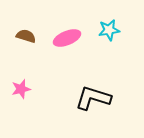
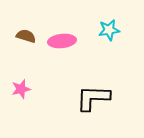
pink ellipse: moved 5 px left, 3 px down; rotated 16 degrees clockwise
black L-shape: rotated 15 degrees counterclockwise
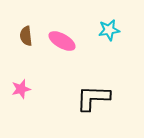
brown semicircle: rotated 114 degrees counterclockwise
pink ellipse: rotated 36 degrees clockwise
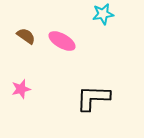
cyan star: moved 6 px left, 16 px up
brown semicircle: rotated 132 degrees clockwise
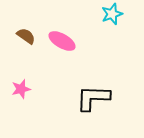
cyan star: moved 9 px right; rotated 10 degrees counterclockwise
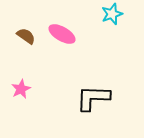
pink ellipse: moved 7 px up
pink star: rotated 12 degrees counterclockwise
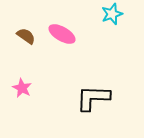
pink star: moved 1 px right, 1 px up; rotated 18 degrees counterclockwise
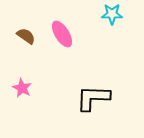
cyan star: rotated 20 degrees clockwise
pink ellipse: rotated 28 degrees clockwise
